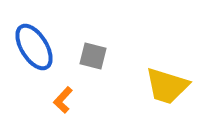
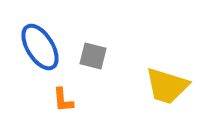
blue ellipse: moved 6 px right
orange L-shape: rotated 48 degrees counterclockwise
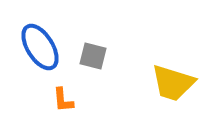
yellow trapezoid: moved 6 px right, 3 px up
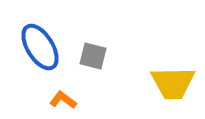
yellow trapezoid: rotated 18 degrees counterclockwise
orange L-shape: rotated 132 degrees clockwise
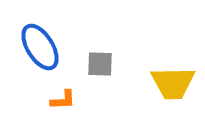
gray square: moved 7 px right, 8 px down; rotated 12 degrees counterclockwise
orange L-shape: rotated 140 degrees clockwise
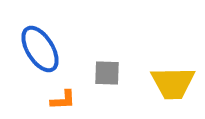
blue ellipse: moved 2 px down
gray square: moved 7 px right, 9 px down
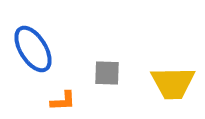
blue ellipse: moved 7 px left
orange L-shape: moved 1 px down
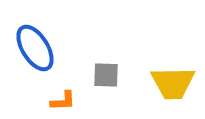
blue ellipse: moved 2 px right, 1 px up
gray square: moved 1 px left, 2 px down
